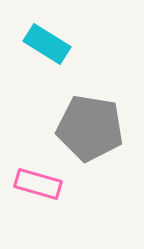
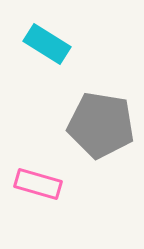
gray pentagon: moved 11 px right, 3 px up
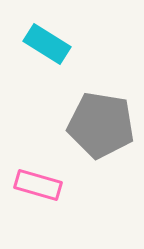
pink rectangle: moved 1 px down
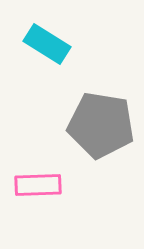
pink rectangle: rotated 18 degrees counterclockwise
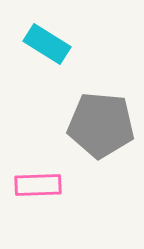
gray pentagon: rotated 4 degrees counterclockwise
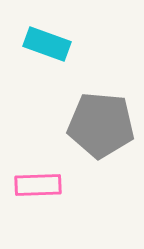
cyan rectangle: rotated 12 degrees counterclockwise
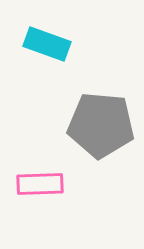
pink rectangle: moved 2 px right, 1 px up
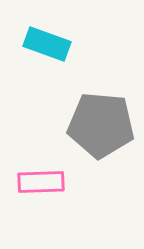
pink rectangle: moved 1 px right, 2 px up
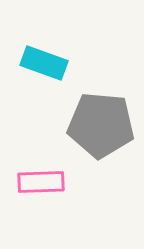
cyan rectangle: moved 3 px left, 19 px down
